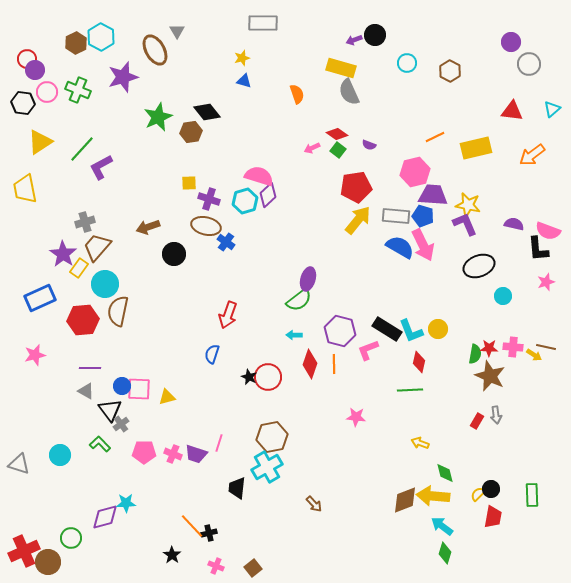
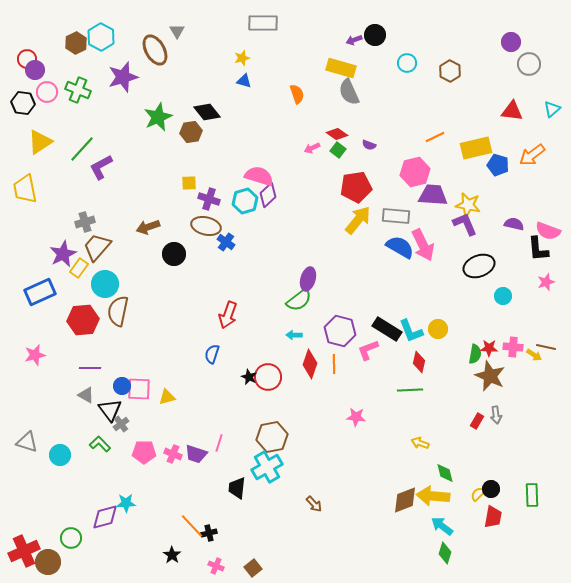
blue pentagon at (423, 216): moved 75 px right, 51 px up
purple star at (63, 254): rotated 12 degrees clockwise
blue rectangle at (40, 298): moved 6 px up
gray triangle at (86, 391): moved 4 px down
gray triangle at (19, 464): moved 8 px right, 22 px up
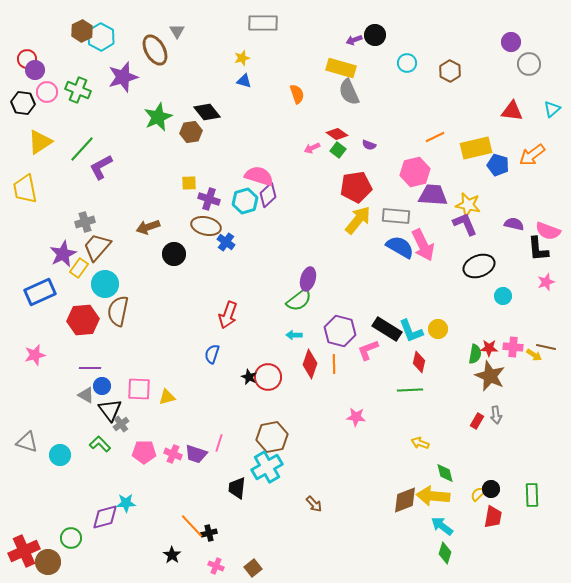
brown hexagon at (76, 43): moved 6 px right, 12 px up
blue circle at (122, 386): moved 20 px left
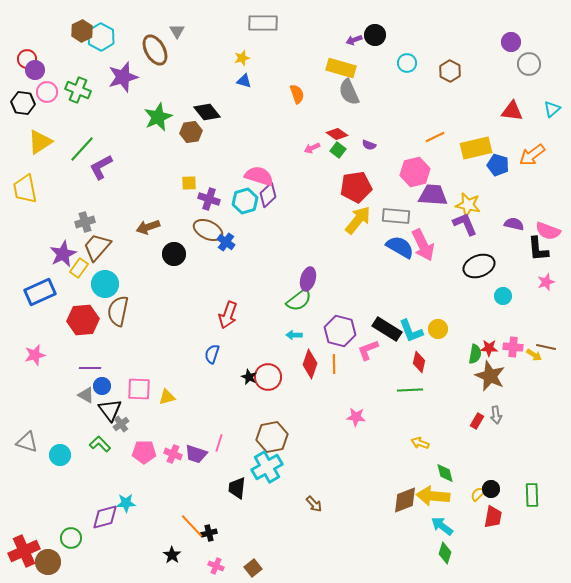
brown ellipse at (206, 226): moved 2 px right, 4 px down; rotated 12 degrees clockwise
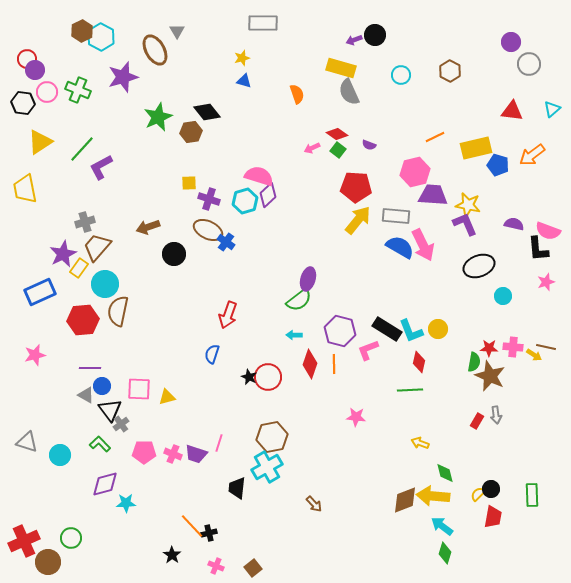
cyan circle at (407, 63): moved 6 px left, 12 px down
red pentagon at (356, 187): rotated 12 degrees clockwise
green semicircle at (475, 354): moved 1 px left, 8 px down
purple diamond at (105, 517): moved 33 px up
red cross at (24, 551): moved 10 px up
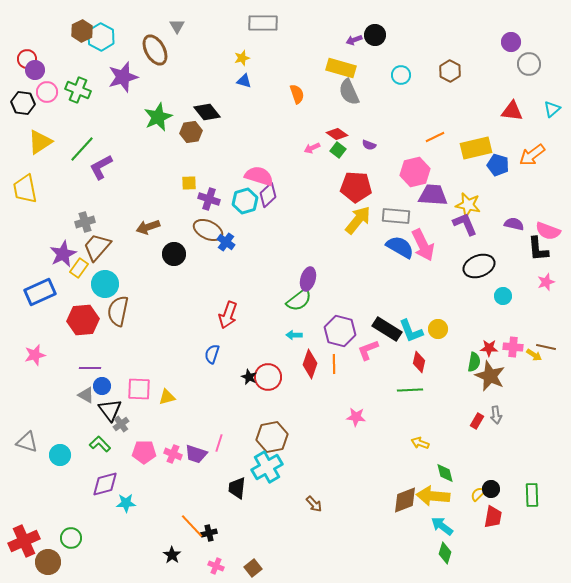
gray triangle at (177, 31): moved 5 px up
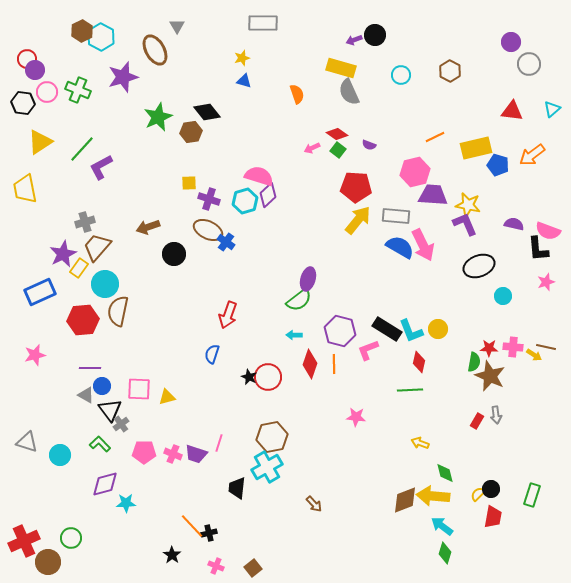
green rectangle at (532, 495): rotated 20 degrees clockwise
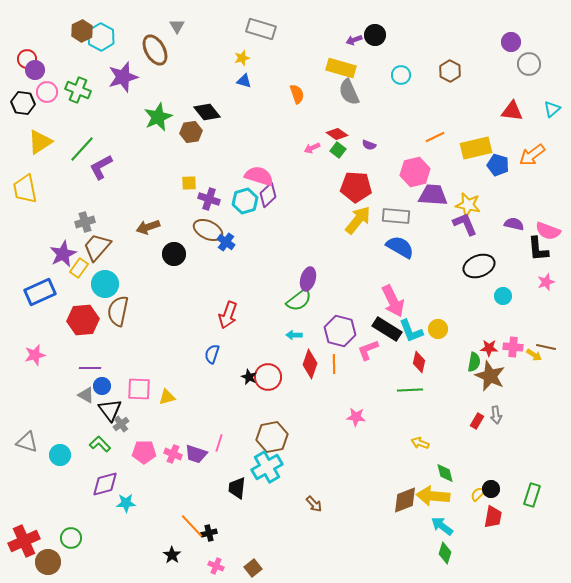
gray rectangle at (263, 23): moved 2 px left, 6 px down; rotated 16 degrees clockwise
pink arrow at (423, 245): moved 30 px left, 56 px down
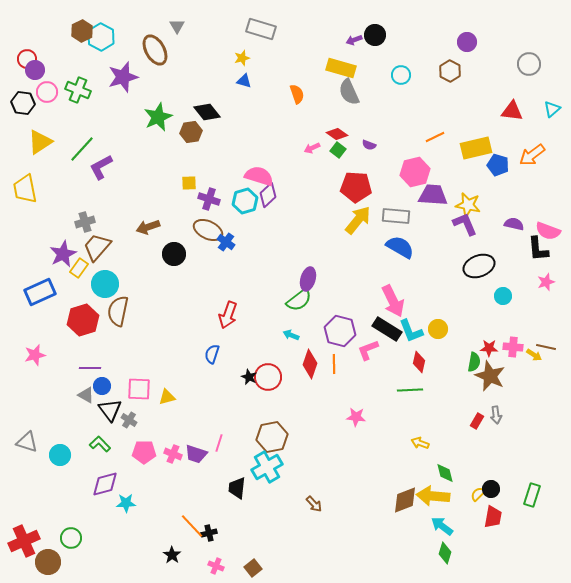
purple circle at (511, 42): moved 44 px left
red hexagon at (83, 320): rotated 12 degrees counterclockwise
cyan arrow at (294, 335): moved 3 px left; rotated 21 degrees clockwise
gray cross at (121, 424): moved 8 px right, 4 px up; rotated 21 degrees counterclockwise
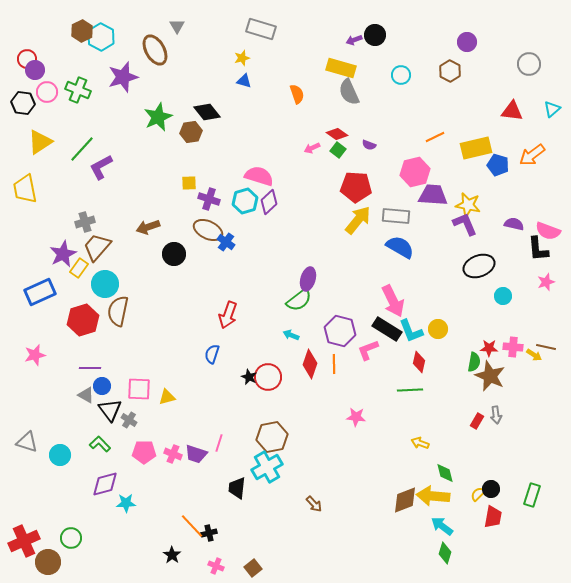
purple diamond at (268, 195): moved 1 px right, 7 px down
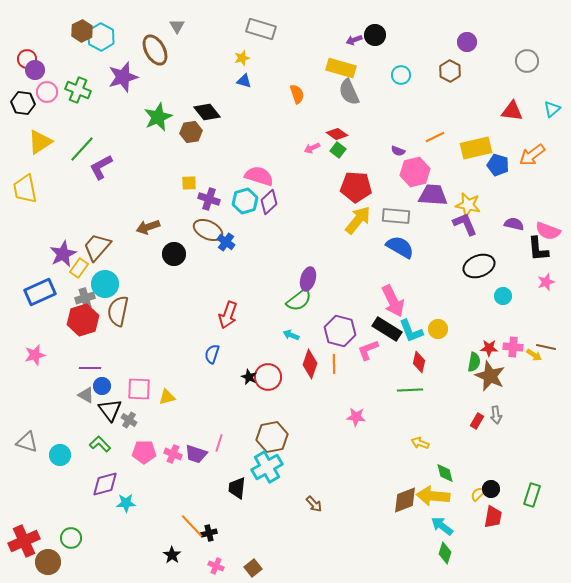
gray circle at (529, 64): moved 2 px left, 3 px up
purple semicircle at (369, 145): moved 29 px right, 6 px down
gray cross at (85, 222): moved 76 px down
